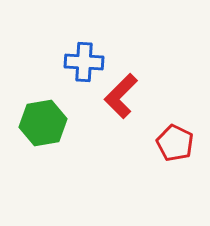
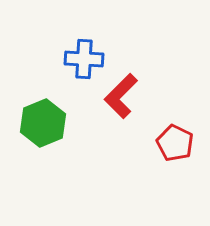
blue cross: moved 3 px up
green hexagon: rotated 12 degrees counterclockwise
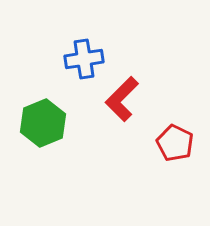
blue cross: rotated 12 degrees counterclockwise
red L-shape: moved 1 px right, 3 px down
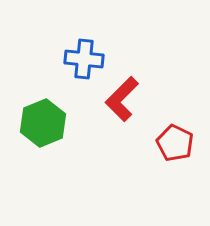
blue cross: rotated 15 degrees clockwise
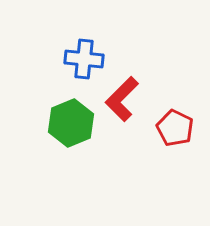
green hexagon: moved 28 px right
red pentagon: moved 15 px up
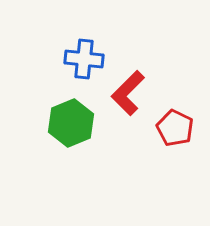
red L-shape: moved 6 px right, 6 px up
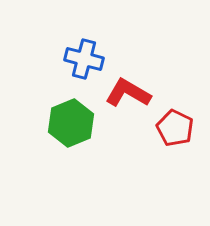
blue cross: rotated 9 degrees clockwise
red L-shape: rotated 75 degrees clockwise
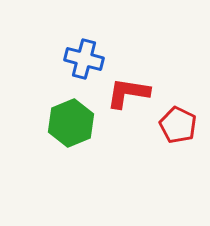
red L-shape: rotated 21 degrees counterclockwise
red pentagon: moved 3 px right, 3 px up
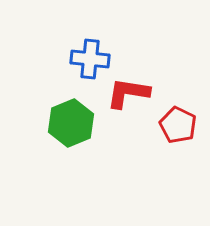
blue cross: moved 6 px right; rotated 9 degrees counterclockwise
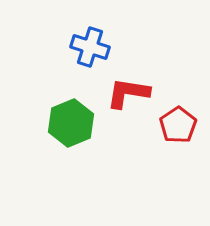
blue cross: moved 12 px up; rotated 12 degrees clockwise
red pentagon: rotated 12 degrees clockwise
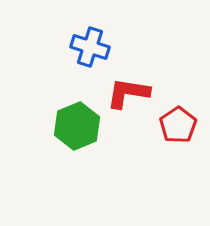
green hexagon: moved 6 px right, 3 px down
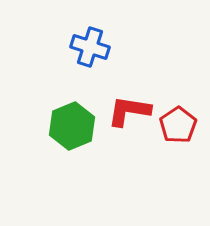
red L-shape: moved 1 px right, 18 px down
green hexagon: moved 5 px left
